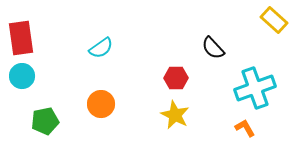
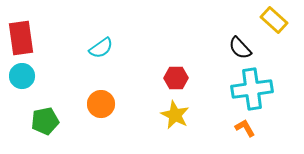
black semicircle: moved 27 px right
cyan cross: moved 3 px left, 1 px down; rotated 12 degrees clockwise
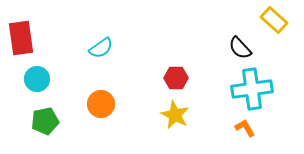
cyan circle: moved 15 px right, 3 px down
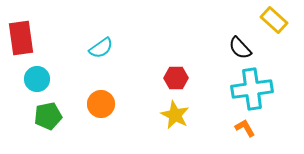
green pentagon: moved 3 px right, 5 px up
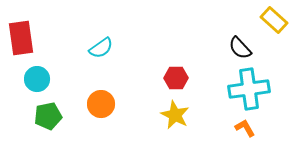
cyan cross: moved 3 px left
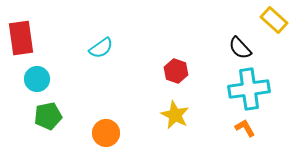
red hexagon: moved 7 px up; rotated 20 degrees clockwise
orange circle: moved 5 px right, 29 px down
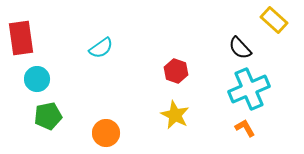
cyan cross: rotated 15 degrees counterclockwise
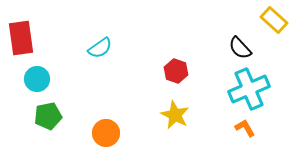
cyan semicircle: moved 1 px left
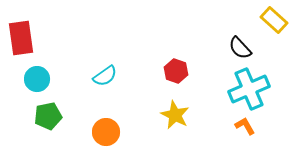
cyan semicircle: moved 5 px right, 28 px down
orange L-shape: moved 2 px up
orange circle: moved 1 px up
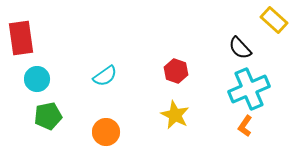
orange L-shape: rotated 115 degrees counterclockwise
